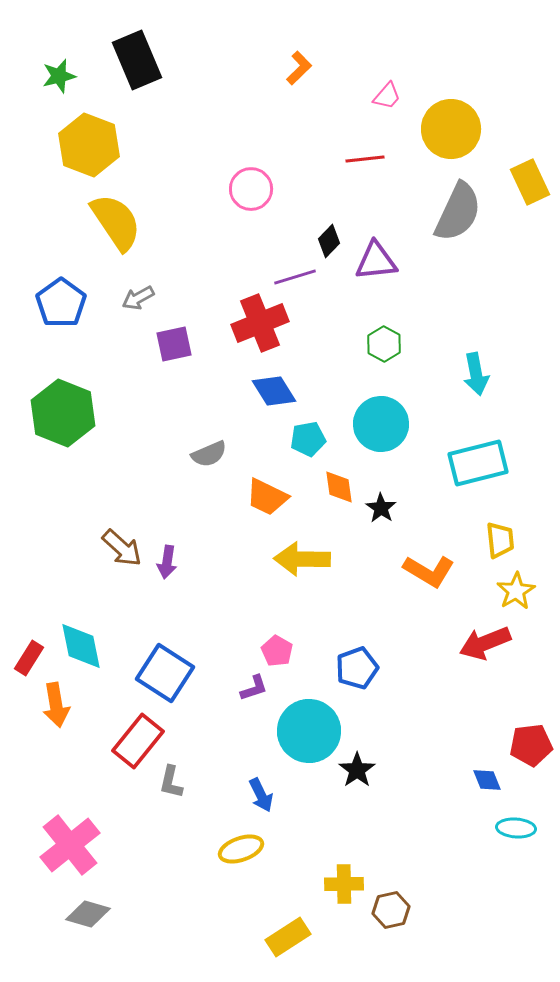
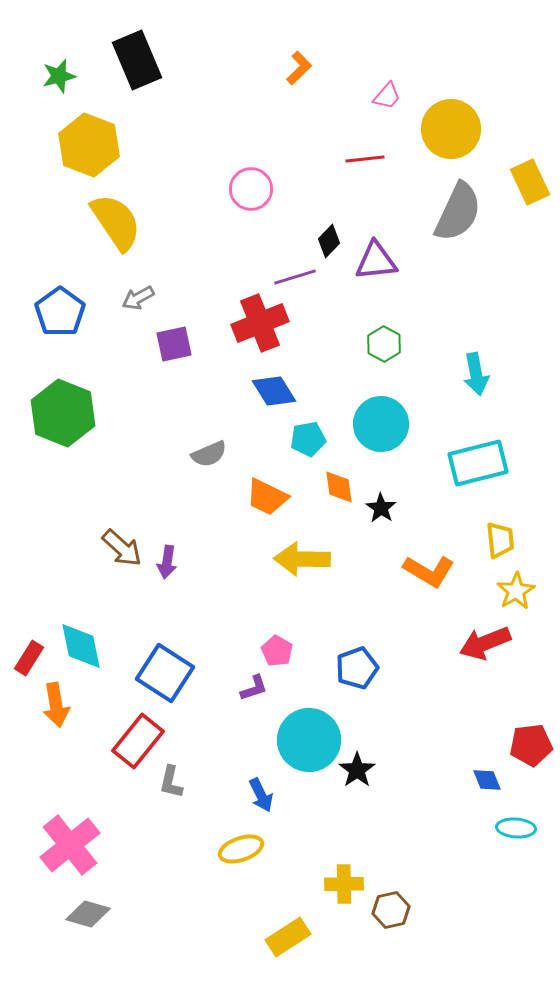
blue pentagon at (61, 303): moved 1 px left, 9 px down
cyan circle at (309, 731): moved 9 px down
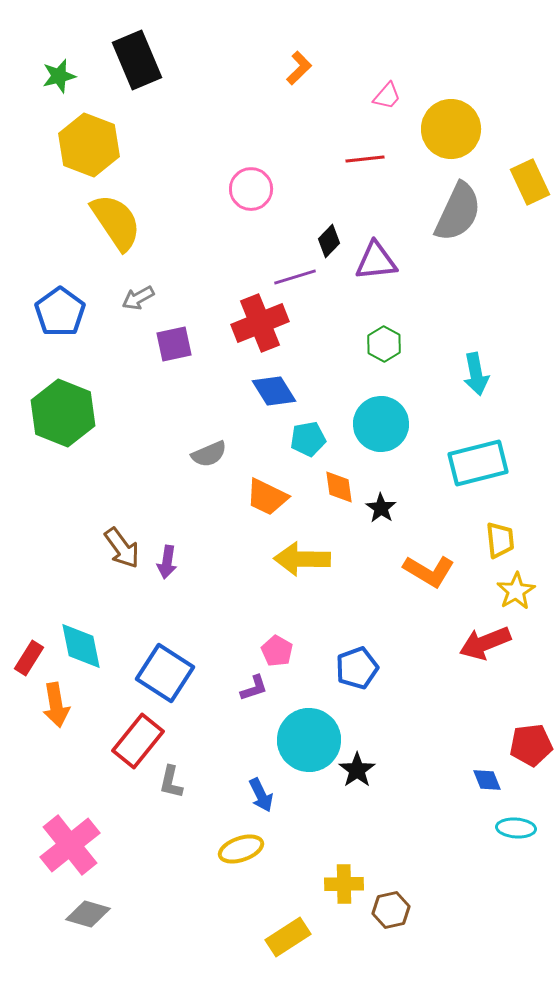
brown arrow at (122, 548): rotated 12 degrees clockwise
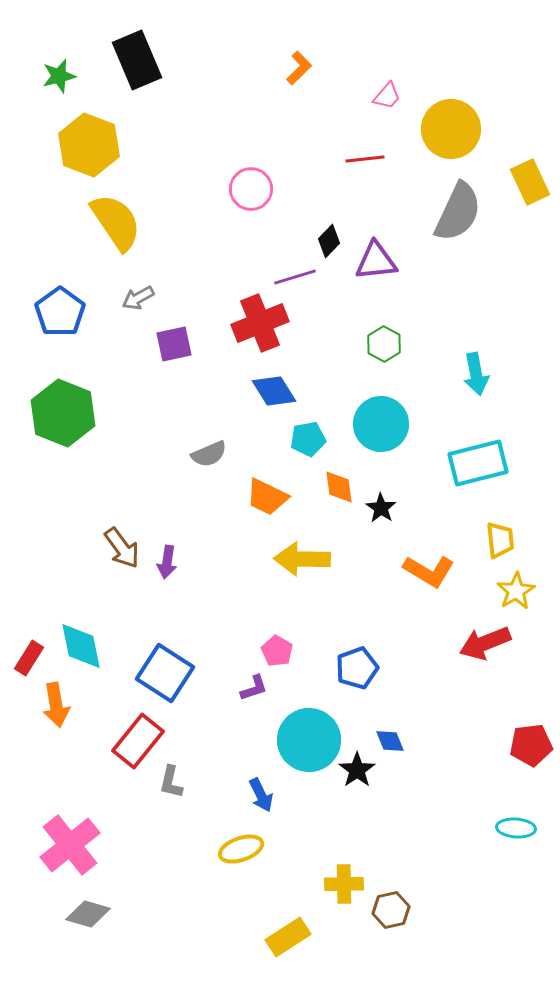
blue diamond at (487, 780): moved 97 px left, 39 px up
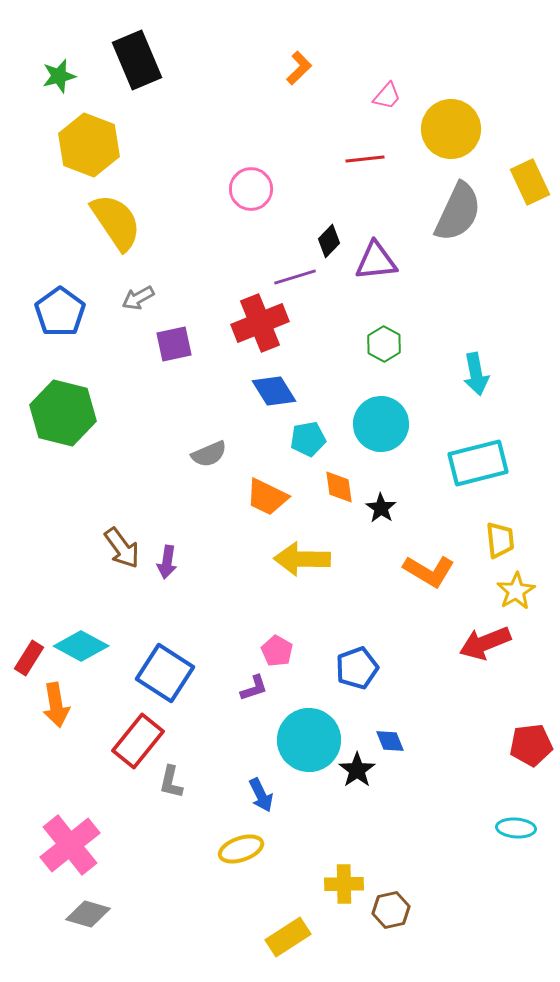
green hexagon at (63, 413): rotated 8 degrees counterclockwise
cyan diamond at (81, 646): rotated 50 degrees counterclockwise
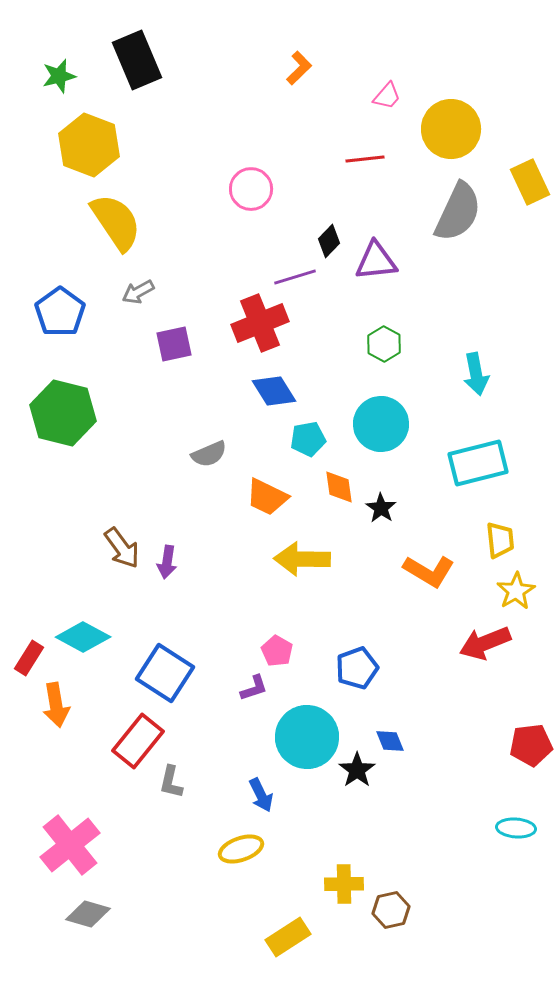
gray arrow at (138, 298): moved 6 px up
cyan diamond at (81, 646): moved 2 px right, 9 px up
cyan circle at (309, 740): moved 2 px left, 3 px up
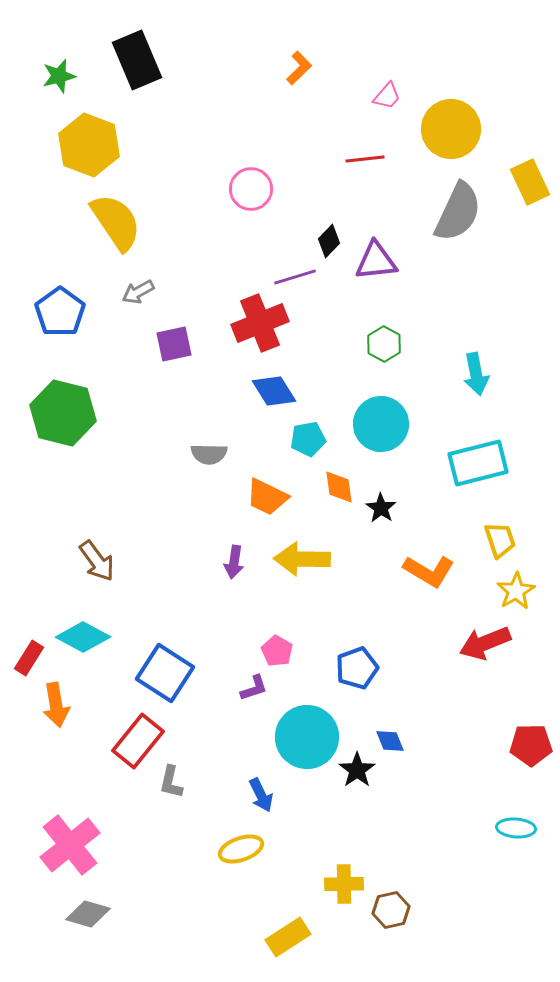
gray semicircle at (209, 454): rotated 24 degrees clockwise
yellow trapezoid at (500, 540): rotated 12 degrees counterclockwise
brown arrow at (122, 548): moved 25 px left, 13 px down
purple arrow at (167, 562): moved 67 px right
red pentagon at (531, 745): rotated 6 degrees clockwise
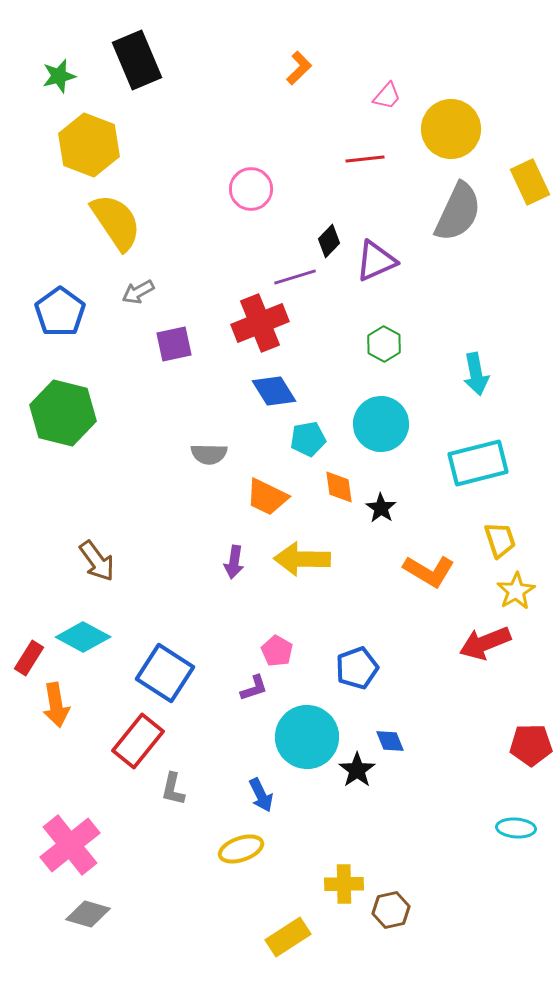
purple triangle at (376, 261): rotated 18 degrees counterclockwise
gray L-shape at (171, 782): moved 2 px right, 7 px down
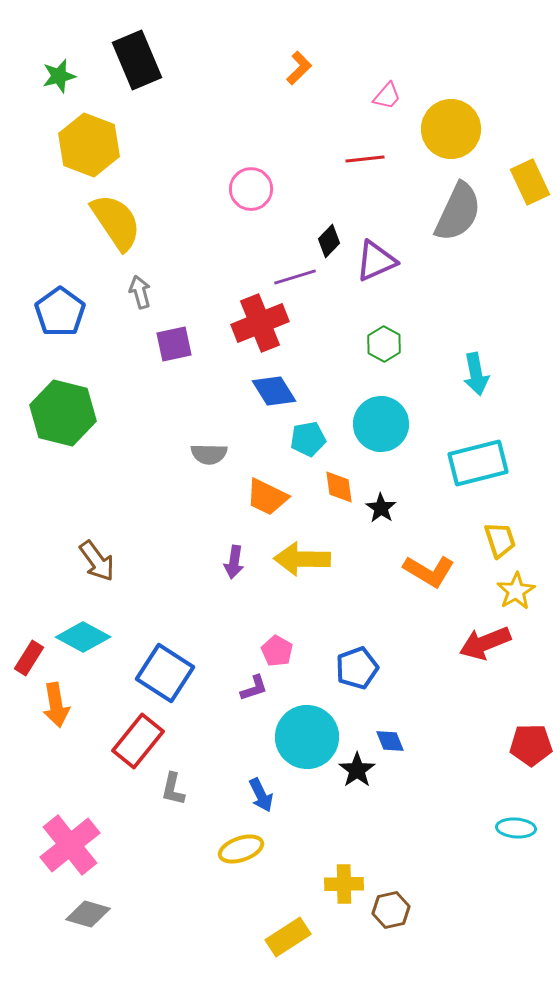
gray arrow at (138, 292): moved 2 px right; rotated 104 degrees clockwise
